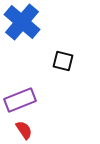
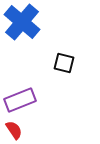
black square: moved 1 px right, 2 px down
red semicircle: moved 10 px left
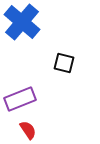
purple rectangle: moved 1 px up
red semicircle: moved 14 px right
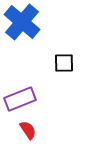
black square: rotated 15 degrees counterclockwise
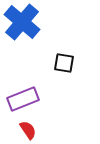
black square: rotated 10 degrees clockwise
purple rectangle: moved 3 px right
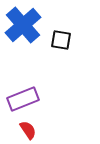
blue cross: moved 1 px right, 3 px down; rotated 9 degrees clockwise
black square: moved 3 px left, 23 px up
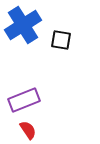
blue cross: rotated 9 degrees clockwise
purple rectangle: moved 1 px right, 1 px down
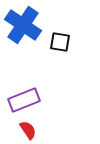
blue cross: rotated 24 degrees counterclockwise
black square: moved 1 px left, 2 px down
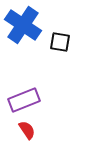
red semicircle: moved 1 px left
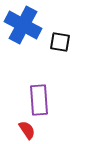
blue cross: rotated 6 degrees counterclockwise
purple rectangle: moved 15 px right; rotated 72 degrees counterclockwise
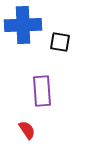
blue cross: rotated 30 degrees counterclockwise
purple rectangle: moved 3 px right, 9 px up
